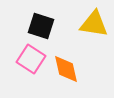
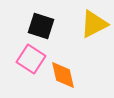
yellow triangle: rotated 36 degrees counterclockwise
orange diamond: moved 3 px left, 6 px down
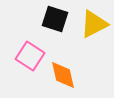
black square: moved 14 px right, 7 px up
pink square: moved 1 px left, 3 px up
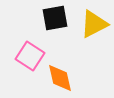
black square: moved 1 px up; rotated 28 degrees counterclockwise
orange diamond: moved 3 px left, 3 px down
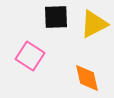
black square: moved 1 px right, 1 px up; rotated 8 degrees clockwise
orange diamond: moved 27 px right
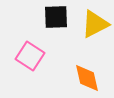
yellow triangle: moved 1 px right
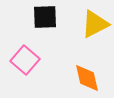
black square: moved 11 px left
pink square: moved 5 px left, 4 px down; rotated 8 degrees clockwise
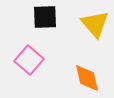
yellow triangle: rotated 44 degrees counterclockwise
pink square: moved 4 px right
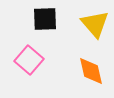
black square: moved 2 px down
orange diamond: moved 4 px right, 7 px up
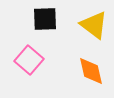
yellow triangle: moved 1 px left, 1 px down; rotated 12 degrees counterclockwise
